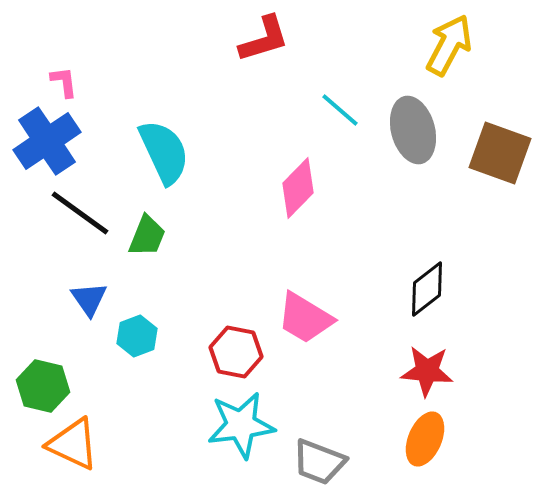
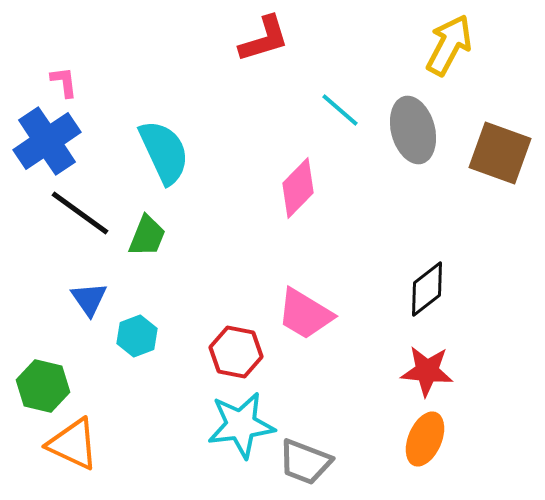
pink trapezoid: moved 4 px up
gray trapezoid: moved 14 px left
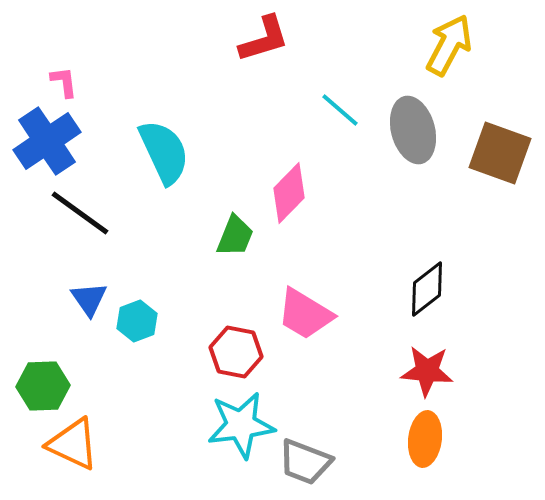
pink diamond: moved 9 px left, 5 px down
green trapezoid: moved 88 px right
cyan hexagon: moved 15 px up
green hexagon: rotated 15 degrees counterclockwise
orange ellipse: rotated 16 degrees counterclockwise
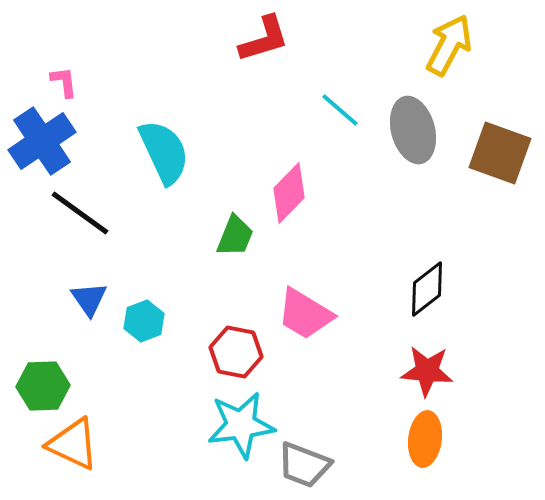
blue cross: moved 5 px left
cyan hexagon: moved 7 px right
gray trapezoid: moved 1 px left, 3 px down
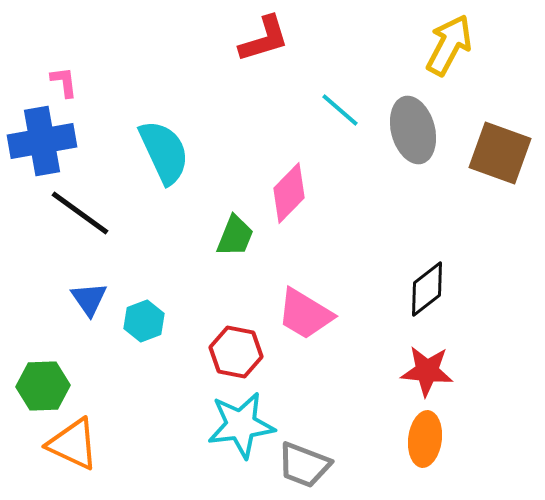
blue cross: rotated 24 degrees clockwise
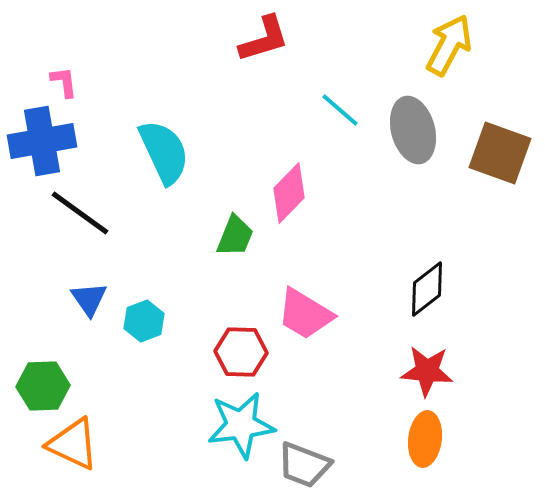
red hexagon: moved 5 px right; rotated 9 degrees counterclockwise
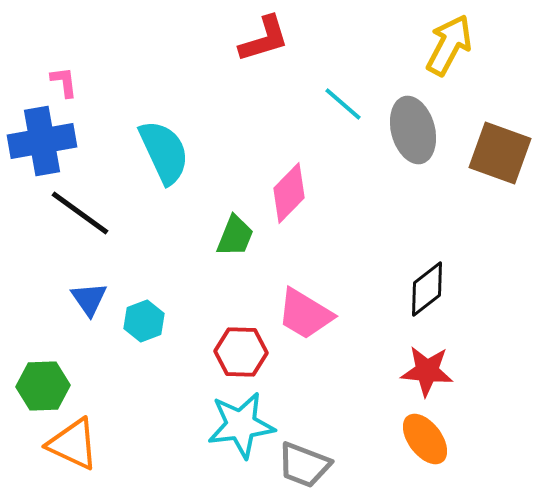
cyan line: moved 3 px right, 6 px up
orange ellipse: rotated 44 degrees counterclockwise
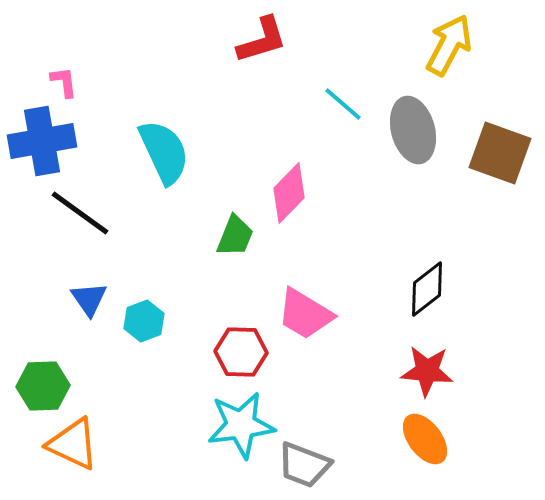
red L-shape: moved 2 px left, 1 px down
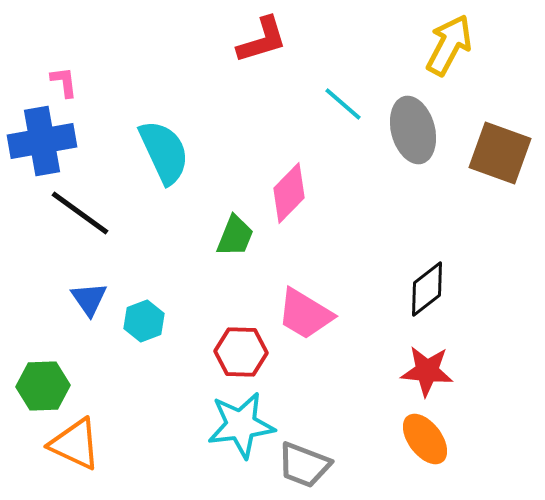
orange triangle: moved 2 px right
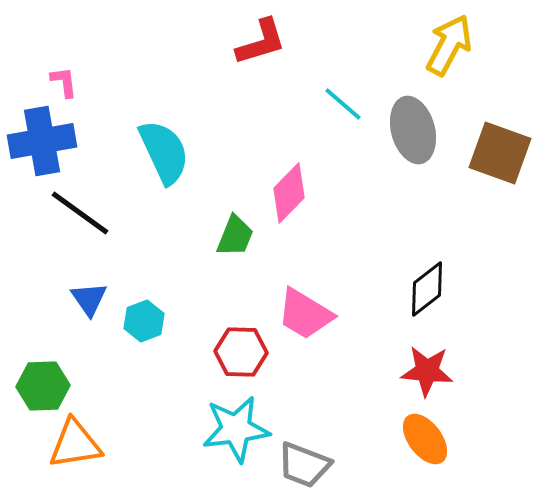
red L-shape: moved 1 px left, 2 px down
cyan star: moved 5 px left, 4 px down
orange triangle: rotated 34 degrees counterclockwise
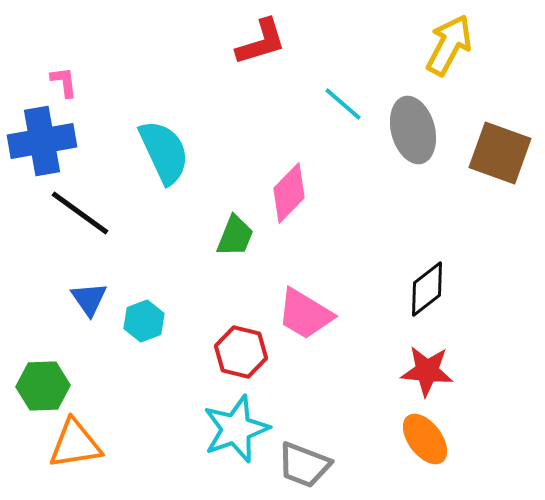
red hexagon: rotated 12 degrees clockwise
cyan star: rotated 12 degrees counterclockwise
